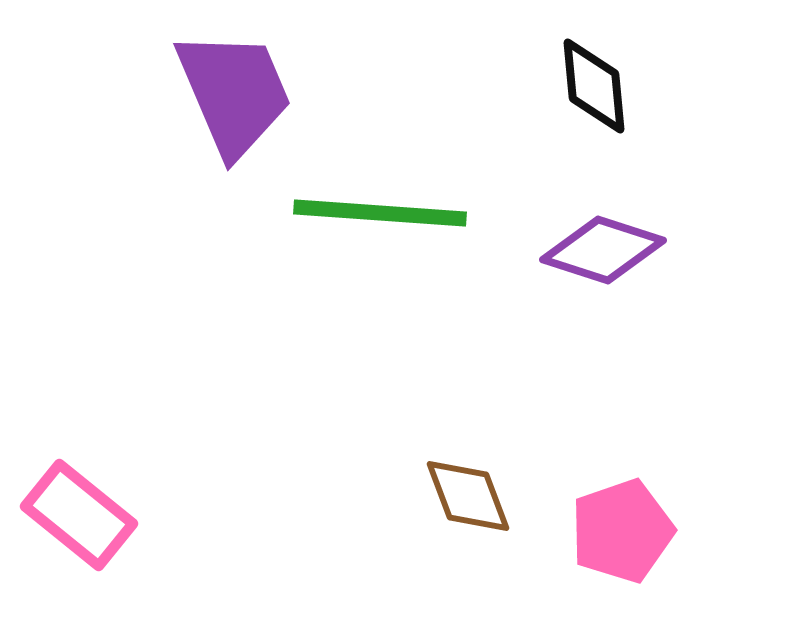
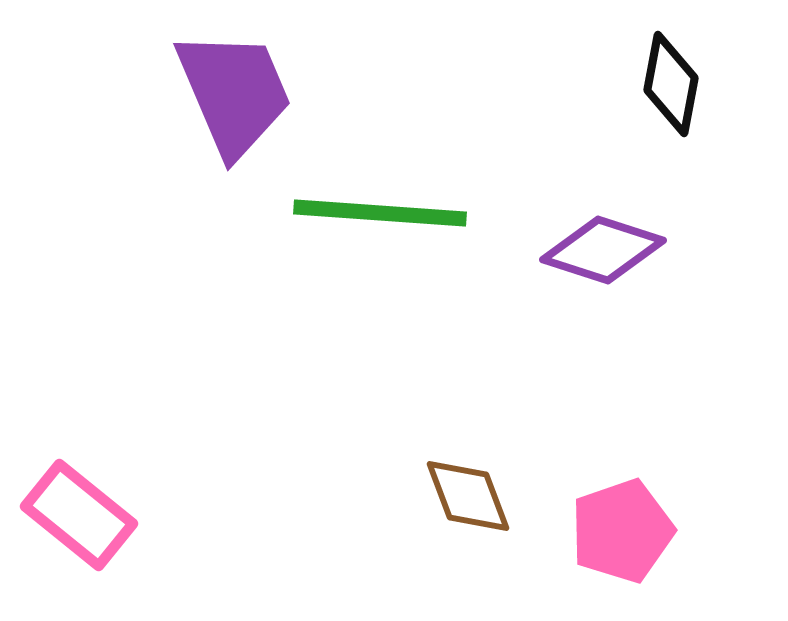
black diamond: moved 77 px right, 2 px up; rotated 16 degrees clockwise
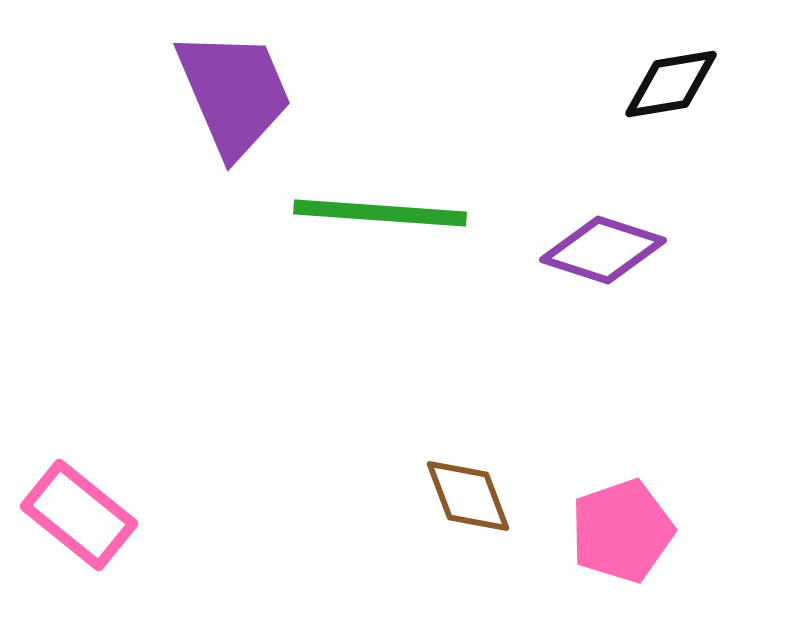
black diamond: rotated 70 degrees clockwise
